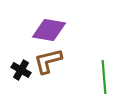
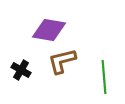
brown L-shape: moved 14 px right
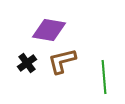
black cross: moved 6 px right, 7 px up; rotated 24 degrees clockwise
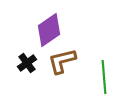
purple diamond: rotated 44 degrees counterclockwise
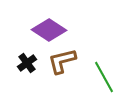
purple diamond: rotated 68 degrees clockwise
green line: rotated 24 degrees counterclockwise
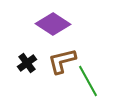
purple diamond: moved 4 px right, 6 px up
green line: moved 16 px left, 4 px down
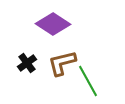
brown L-shape: moved 2 px down
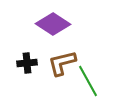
black cross: rotated 30 degrees clockwise
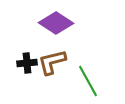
purple diamond: moved 3 px right, 1 px up
brown L-shape: moved 10 px left, 1 px up
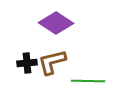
green line: rotated 60 degrees counterclockwise
